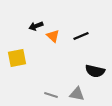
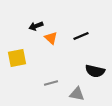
orange triangle: moved 2 px left, 2 px down
gray line: moved 12 px up; rotated 32 degrees counterclockwise
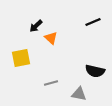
black arrow: rotated 24 degrees counterclockwise
black line: moved 12 px right, 14 px up
yellow square: moved 4 px right
gray triangle: moved 2 px right
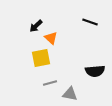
black line: moved 3 px left; rotated 42 degrees clockwise
yellow square: moved 20 px right
black semicircle: rotated 18 degrees counterclockwise
gray line: moved 1 px left
gray triangle: moved 9 px left
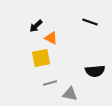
orange triangle: rotated 16 degrees counterclockwise
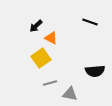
yellow square: rotated 24 degrees counterclockwise
